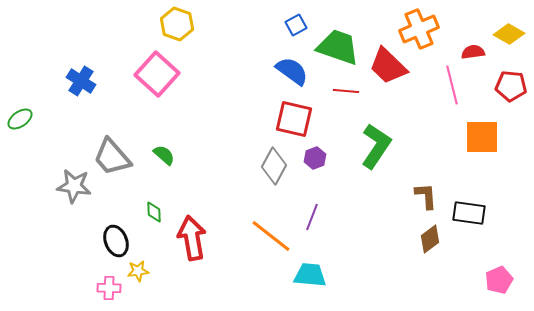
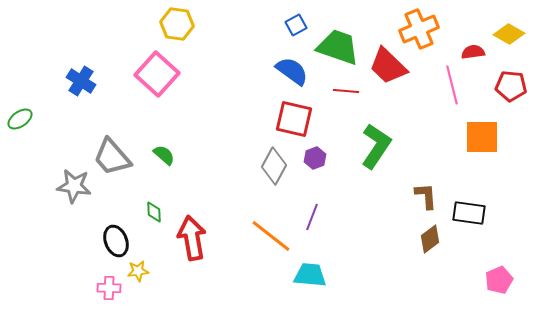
yellow hexagon: rotated 12 degrees counterclockwise
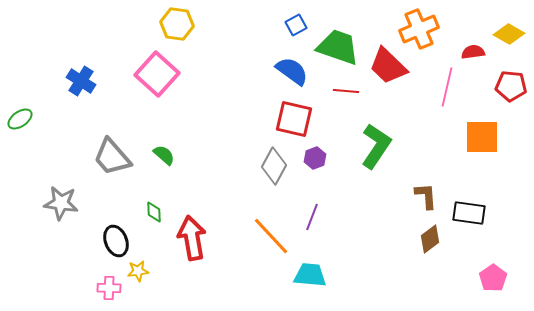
pink line: moved 5 px left, 2 px down; rotated 27 degrees clockwise
gray star: moved 13 px left, 17 px down
orange line: rotated 9 degrees clockwise
pink pentagon: moved 6 px left, 2 px up; rotated 12 degrees counterclockwise
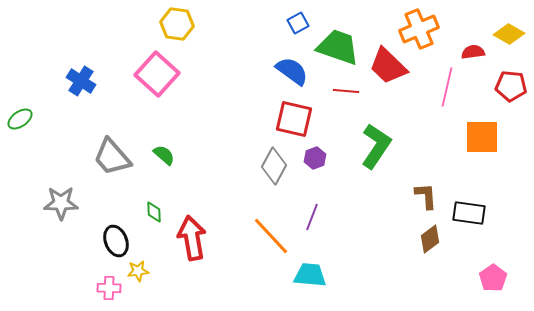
blue square: moved 2 px right, 2 px up
gray star: rotated 8 degrees counterclockwise
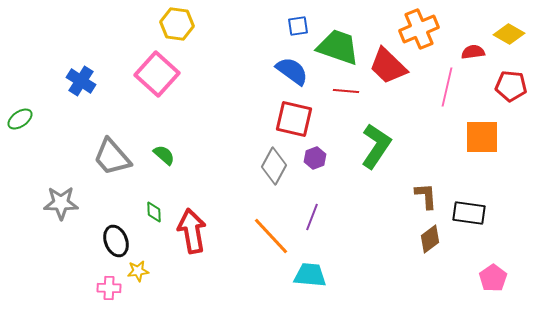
blue square: moved 3 px down; rotated 20 degrees clockwise
red arrow: moved 7 px up
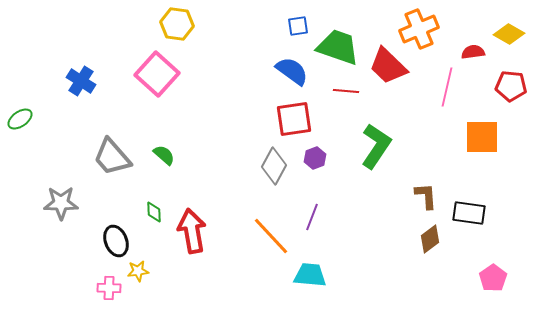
red square: rotated 21 degrees counterclockwise
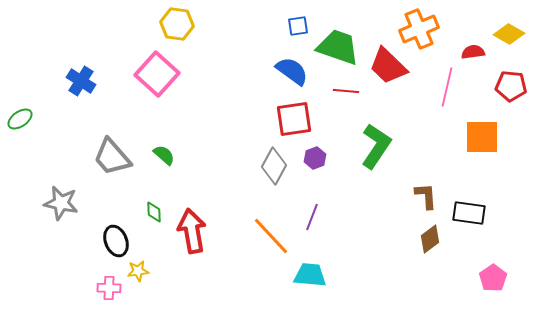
gray star: rotated 12 degrees clockwise
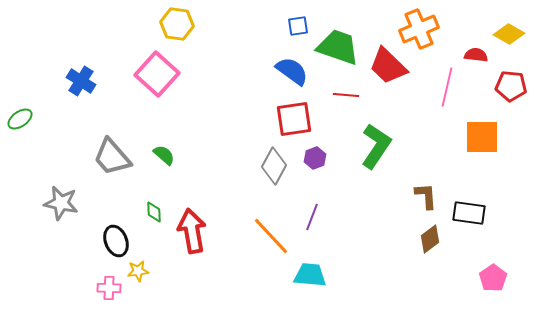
red semicircle: moved 3 px right, 3 px down; rotated 15 degrees clockwise
red line: moved 4 px down
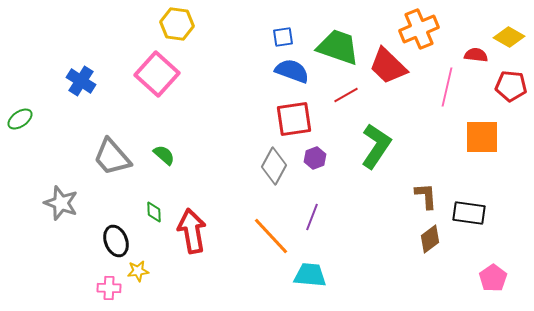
blue square: moved 15 px left, 11 px down
yellow diamond: moved 3 px down
blue semicircle: rotated 16 degrees counterclockwise
red line: rotated 35 degrees counterclockwise
gray star: rotated 8 degrees clockwise
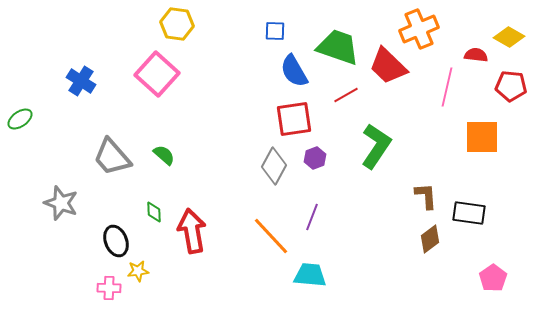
blue square: moved 8 px left, 6 px up; rotated 10 degrees clockwise
blue semicircle: moved 2 px right; rotated 140 degrees counterclockwise
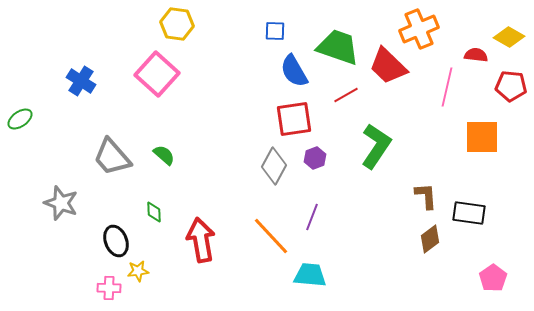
red arrow: moved 9 px right, 9 px down
